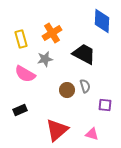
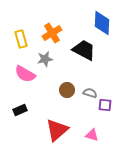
blue diamond: moved 2 px down
black trapezoid: moved 4 px up
gray semicircle: moved 5 px right, 7 px down; rotated 56 degrees counterclockwise
pink triangle: moved 1 px down
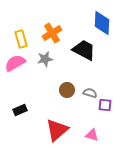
pink semicircle: moved 10 px left, 11 px up; rotated 120 degrees clockwise
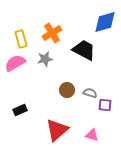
blue diamond: moved 3 px right, 1 px up; rotated 70 degrees clockwise
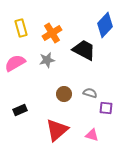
blue diamond: moved 3 px down; rotated 30 degrees counterclockwise
yellow rectangle: moved 11 px up
gray star: moved 2 px right, 1 px down
brown circle: moved 3 px left, 4 px down
purple square: moved 1 px right, 3 px down
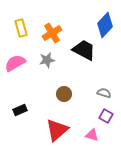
gray semicircle: moved 14 px right
purple square: moved 8 px down; rotated 24 degrees clockwise
